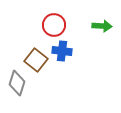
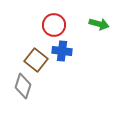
green arrow: moved 3 px left, 2 px up; rotated 12 degrees clockwise
gray diamond: moved 6 px right, 3 px down
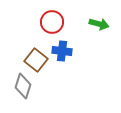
red circle: moved 2 px left, 3 px up
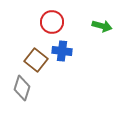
green arrow: moved 3 px right, 2 px down
gray diamond: moved 1 px left, 2 px down
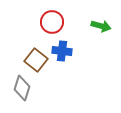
green arrow: moved 1 px left
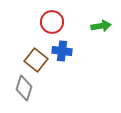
green arrow: rotated 24 degrees counterclockwise
gray diamond: moved 2 px right
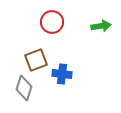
blue cross: moved 23 px down
brown square: rotated 30 degrees clockwise
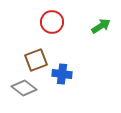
green arrow: rotated 24 degrees counterclockwise
gray diamond: rotated 70 degrees counterclockwise
